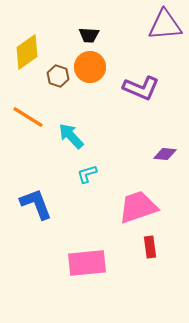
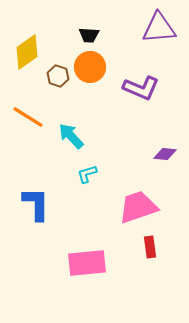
purple triangle: moved 6 px left, 3 px down
blue L-shape: rotated 21 degrees clockwise
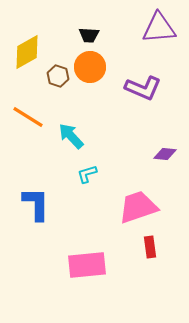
yellow diamond: rotated 6 degrees clockwise
purple L-shape: moved 2 px right
pink rectangle: moved 2 px down
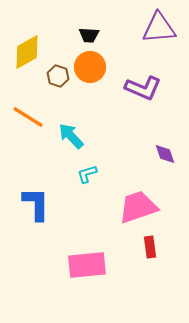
purple diamond: rotated 65 degrees clockwise
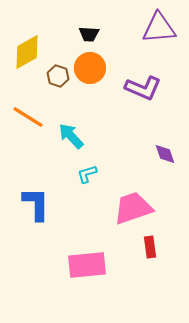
black trapezoid: moved 1 px up
orange circle: moved 1 px down
pink trapezoid: moved 5 px left, 1 px down
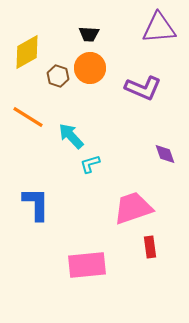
cyan L-shape: moved 3 px right, 10 px up
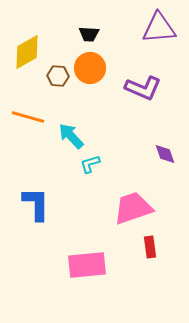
brown hexagon: rotated 15 degrees counterclockwise
orange line: rotated 16 degrees counterclockwise
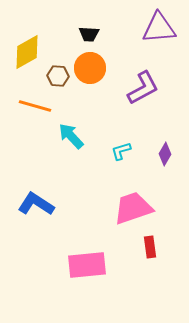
purple L-shape: rotated 51 degrees counterclockwise
orange line: moved 7 px right, 11 px up
purple diamond: rotated 50 degrees clockwise
cyan L-shape: moved 31 px right, 13 px up
blue L-shape: rotated 57 degrees counterclockwise
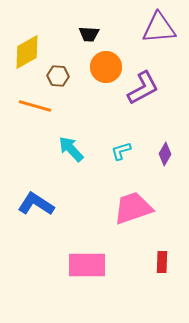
orange circle: moved 16 px right, 1 px up
cyan arrow: moved 13 px down
red rectangle: moved 12 px right, 15 px down; rotated 10 degrees clockwise
pink rectangle: rotated 6 degrees clockwise
